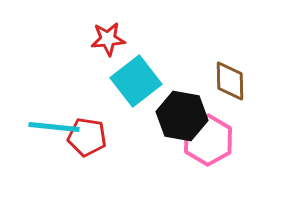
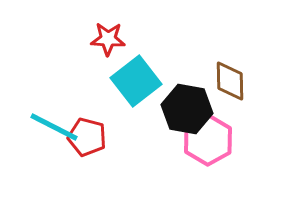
red star: rotated 8 degrees clockwise
black hexagon: moved 5 px right, 7 px up
cyan line: rotated 21 degrees clockwise
red pentagon: rotated 6 degrees clockwise
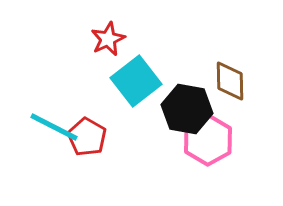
red star: rotated 28 degrees counterclockwise
red pentagon: rotated 15 degrees clockwise
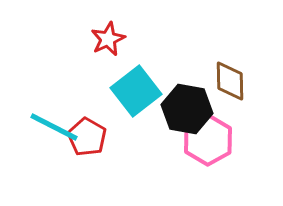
cyan square: moved 10 px down
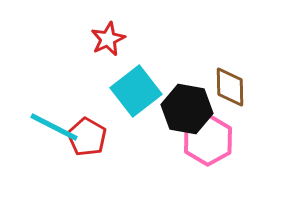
brown diamond: moved 6 px down
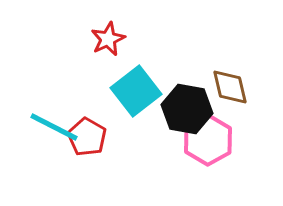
brown diamond: rotated 12 degrees counterclockwise
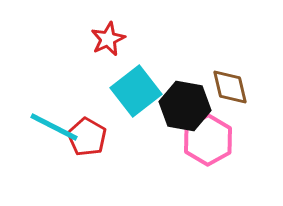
black hexagon: moved 2 px left, 3 px up
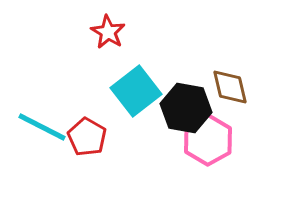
red star: moved 7 px up; rotated 16 degrees counterclockwise
black hexagon: moved 1 px right, 2 px down
cyan line: moved 12 px left
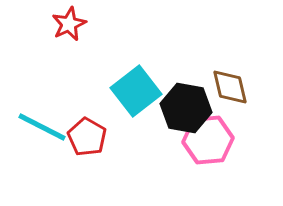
red star: moved 39 px left, 8 px up; rotated 16 degrees clockwise
pink hexagon: rotated 24 degrees clockwise
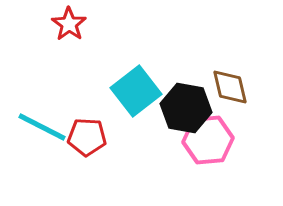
red star: rotated 12 degrees counterclockwise
red pentagon: rotated 27 degrees counterclockwise
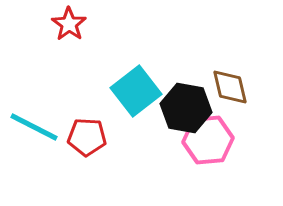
cyan line: moved 8 px left
